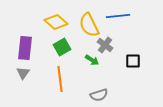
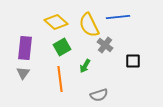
blue line: moved 1 px down
green arrow: moved 7 px left, 6 px down; rotated 88 degrees clockwise
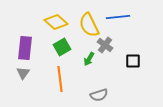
green arrow: moved 4 px right, 7 px up
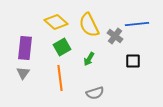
blue line: moved 19 px right, 7 px down
gray cross: moved 10 px right, 9 px up
orange line: moved 1 px up
gray semicircle: moved 4 px left, 2 px up
